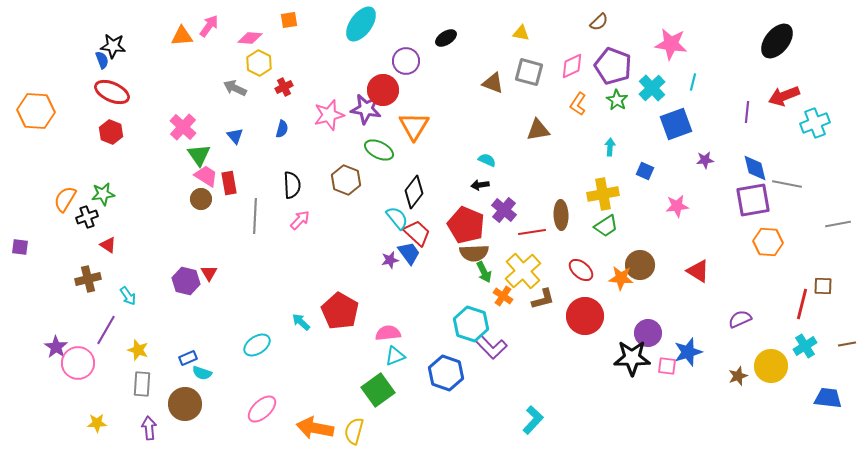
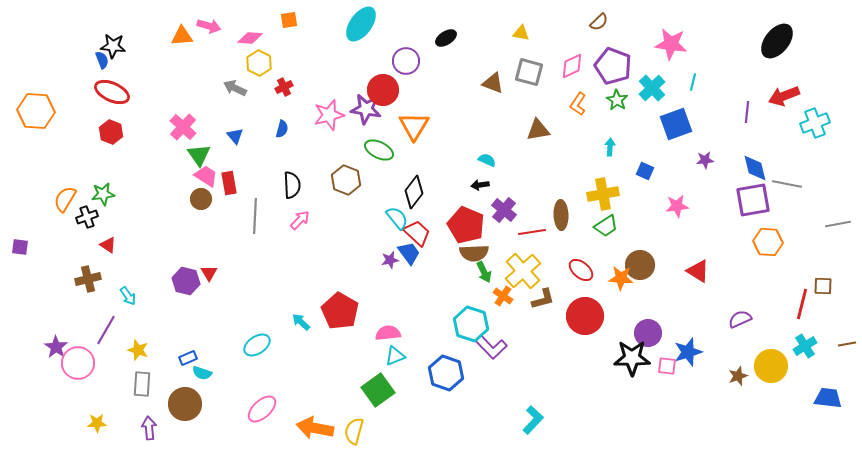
pink arrow at (209, 26): rotated 70 degrees clockwise
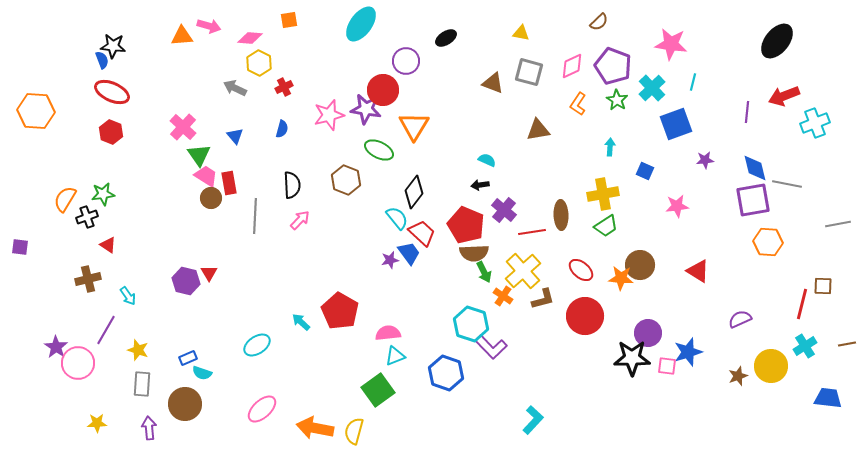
brown circle at (201, 199): moved 10 px right, 1 px up
red trapezoid at (417, 233): moved 5 px right
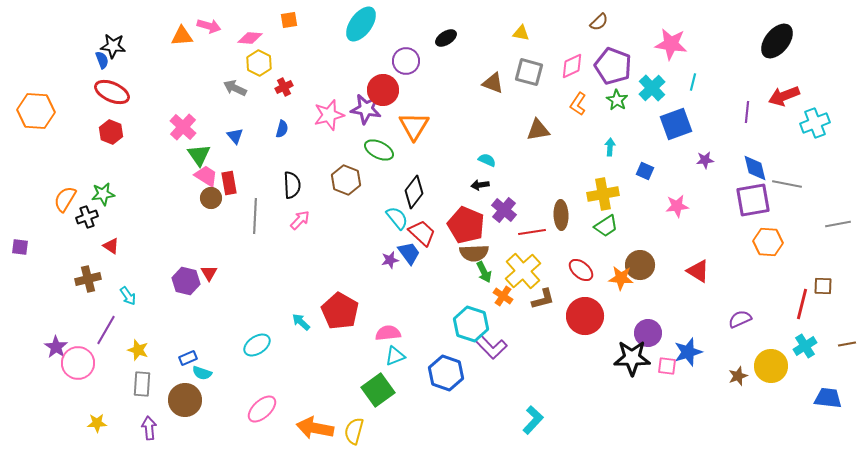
red triangle at (108, 245): moved 3 px right, 1 px down
brown circle at (185, 404): moved 4 px up
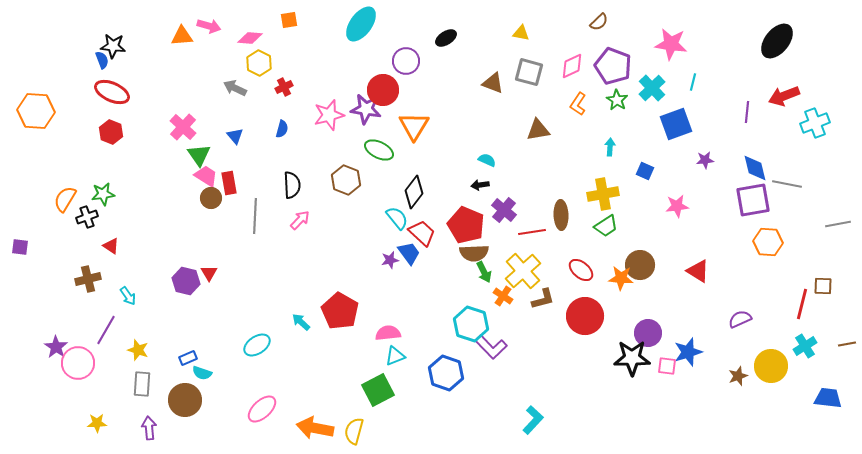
green square at (378, 390): rotated 8 degrees clockwise
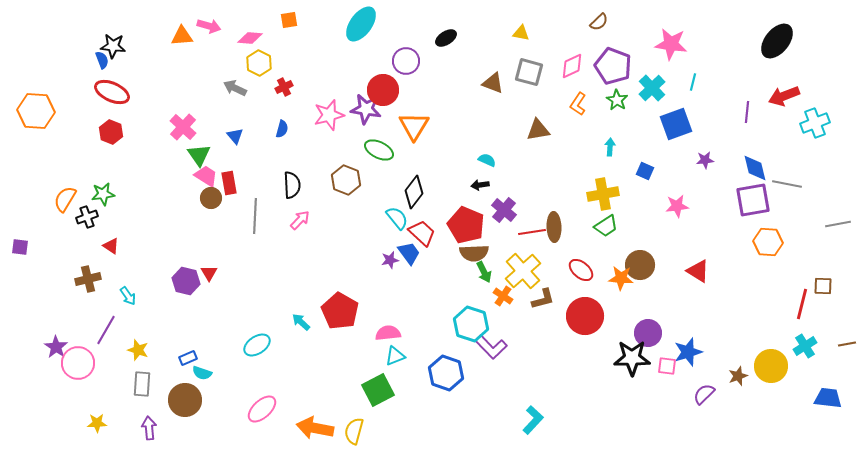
brown ellipse at (561, 215): moved 7 px left, 12 px down
purple semicircle at (740, 319): moved 36 px left, 75 px down; rotated 20 degrees counterclockwise
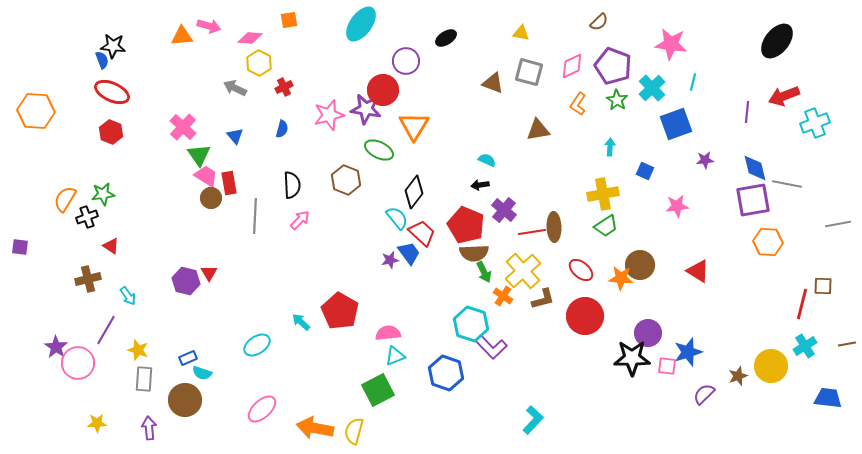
gray rectangle at (142, 384): moved 2 px right, 5 px up
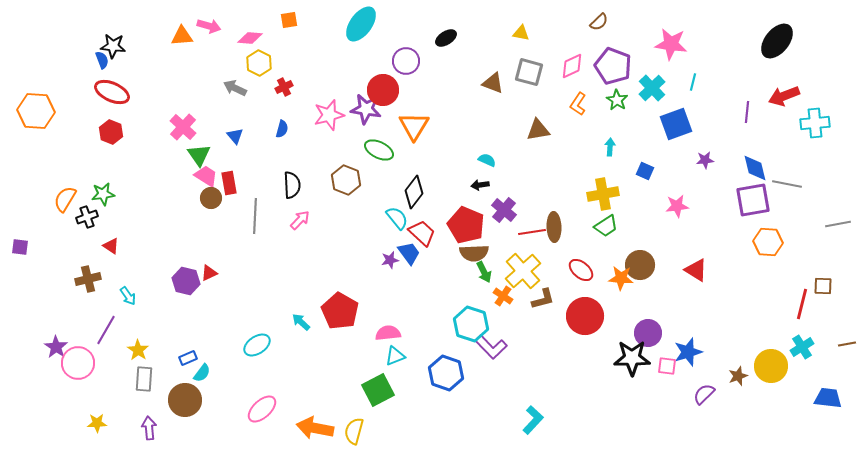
cyan cross at (815, 123): rotated 16 degrees clockwise
red triangle at (698, 271): moved 2 px left, 1 px up
red triangle at (209, 273): rotated 36 degrees clockwise
cyan cross at (805, 346): moved 3 px left, 1 px down
yellow star at (138, 350): rotated 15 degrees clockwise
cyan semicircle at (202, 373): rotated 72 degrees counterclockwise
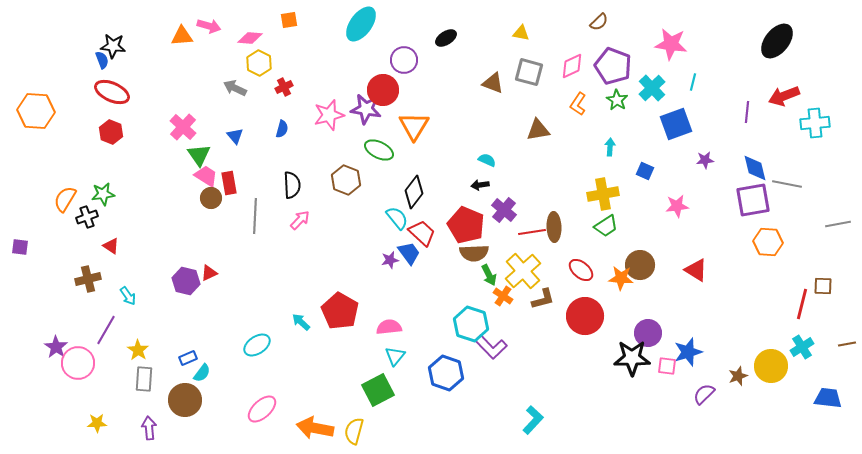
purple circle at (406, 61): moved 2 px left, 1 px up
green arrow at (484, 272): moved 5 px right, 3 px down
pink semicircle at (388, 333): moved 1 px right, 6 px up
cyan triangle at (395, 356): rotated 30 degrees counterclockwise
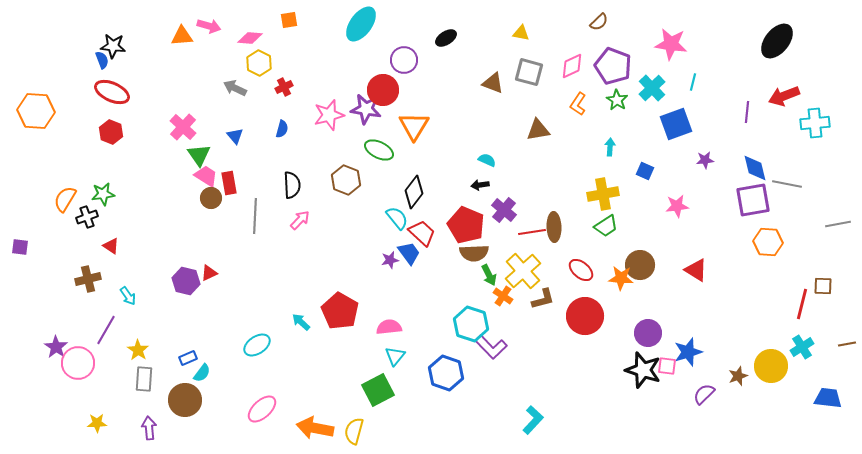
black star at (632, 358): moved 11 px right, 12 px down; rotated 18 degrees clockwise
